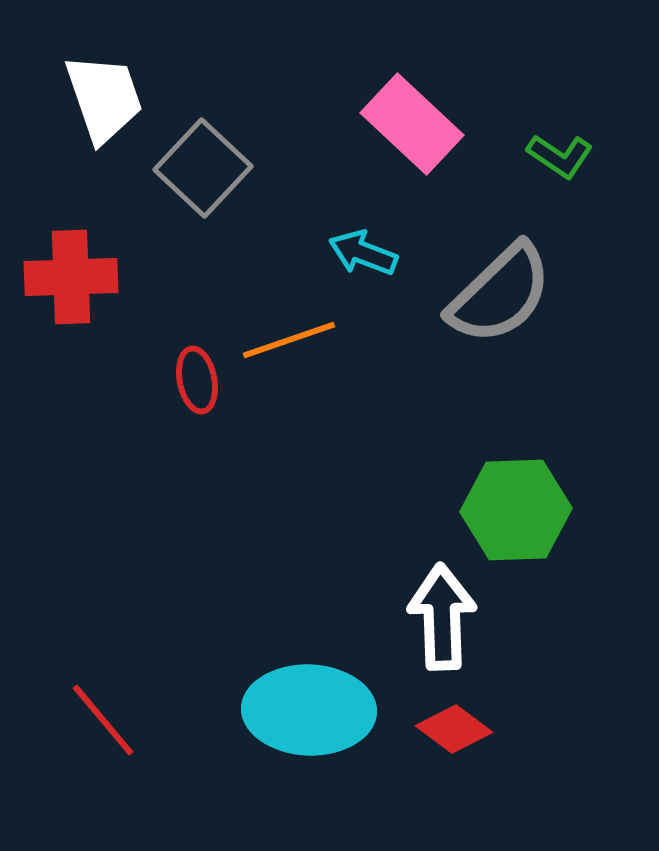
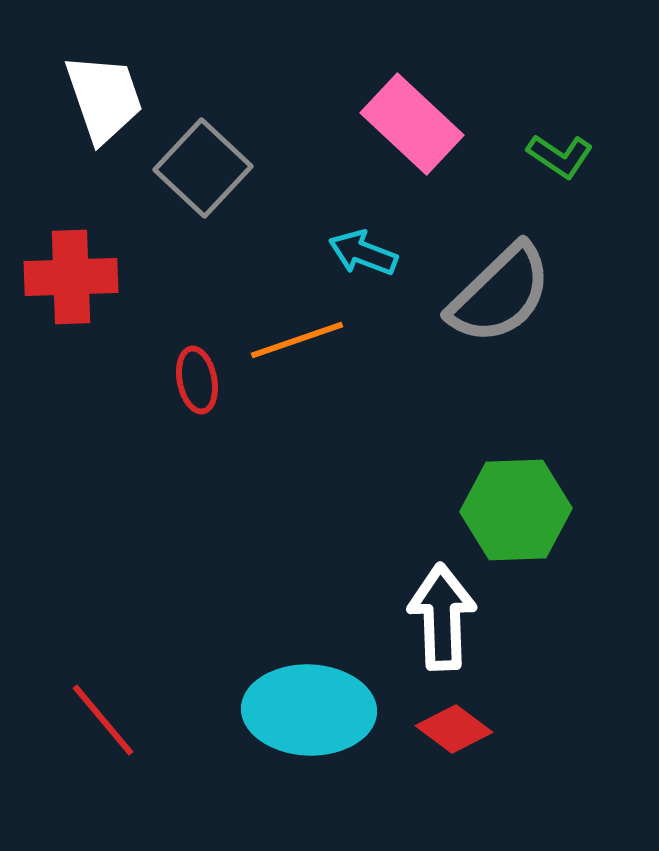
orange line: moved 8 px right
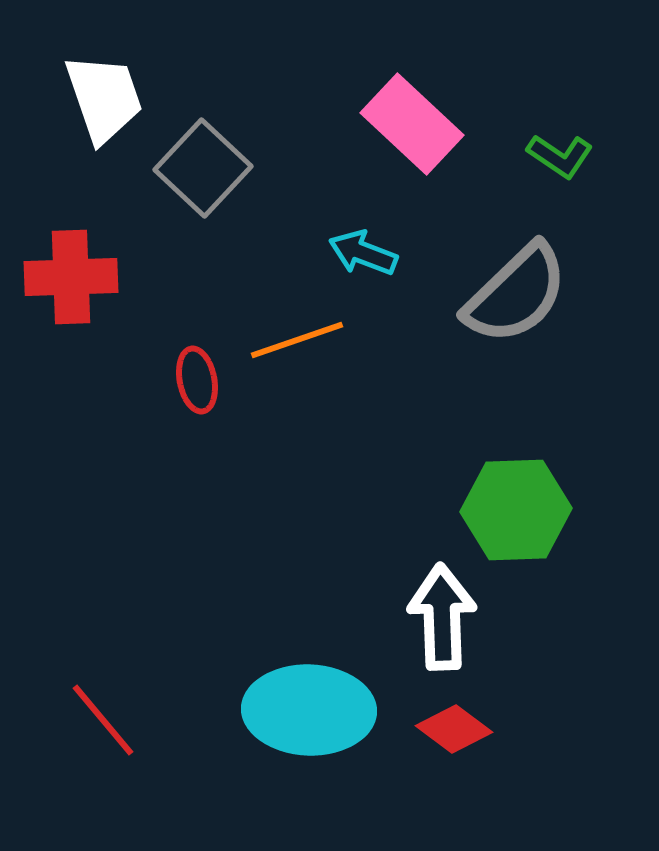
gray semicircle: moved 16 px right
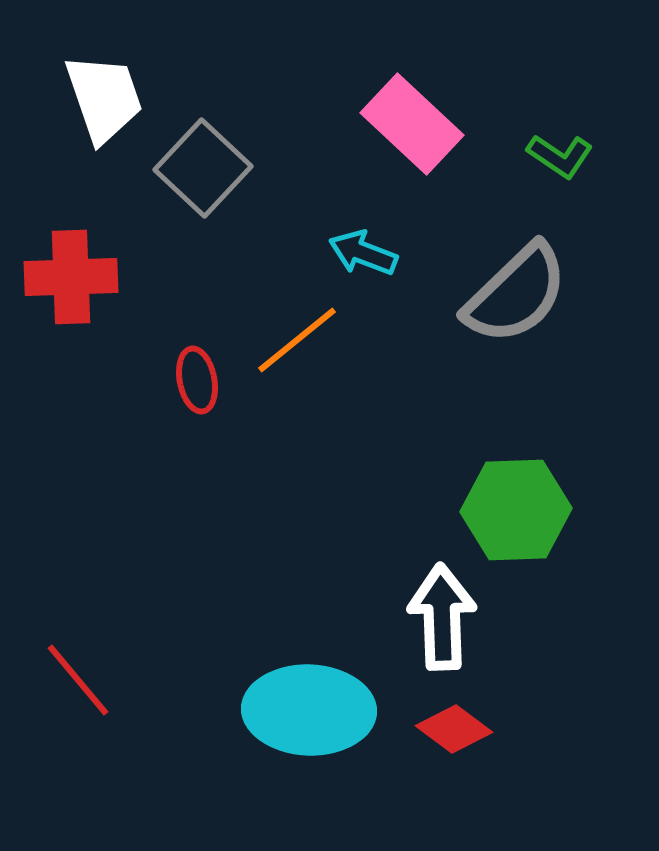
orange line: rotated 20 degrees counterclockwise
red line: moved 25 px left, 40 px up
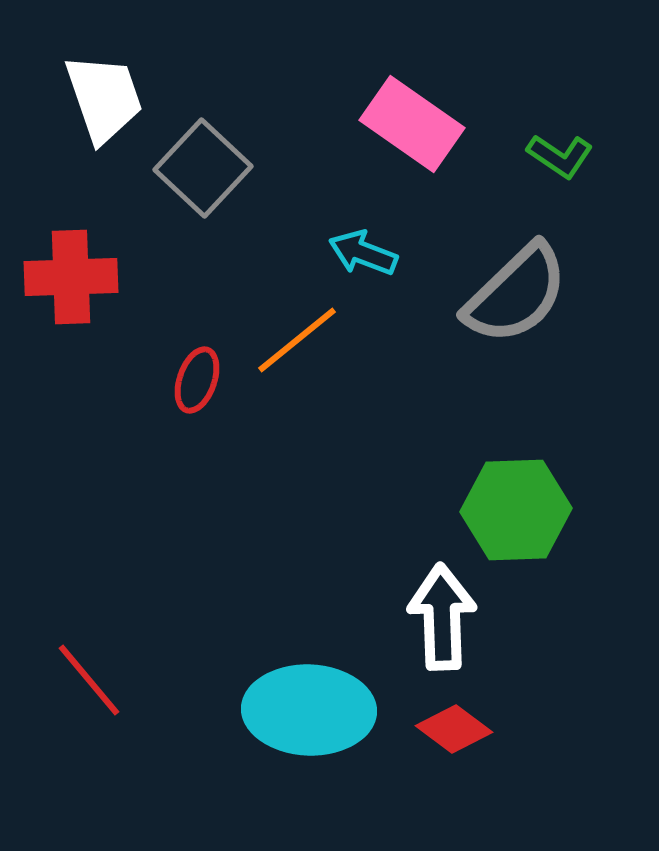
pink rectangle: rotated 8 degrees counterclockwise
red ellipse: rotated 30 degrees clockwise
red line: moved 11 px right
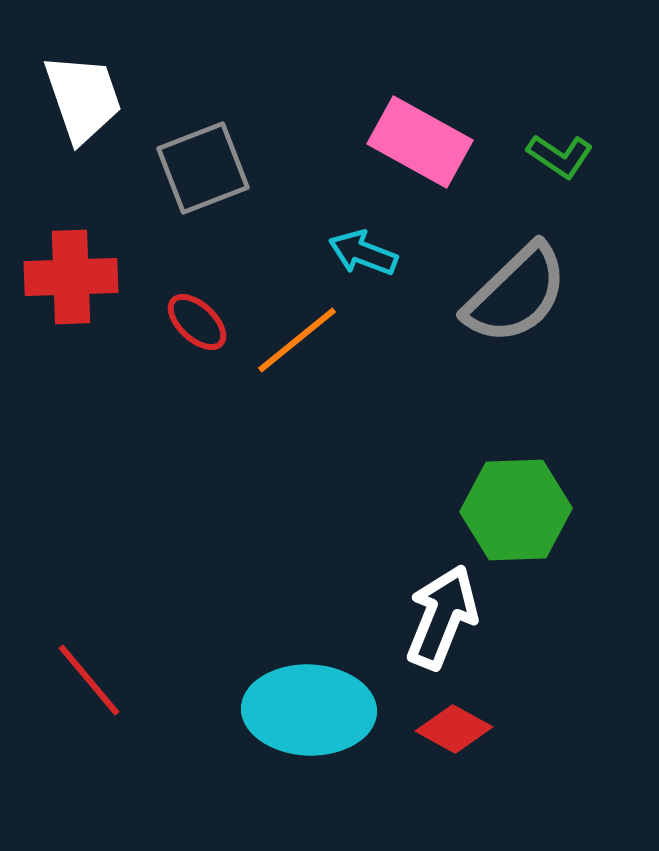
white trapezoid: moved 21 px left
pink rectangle: moved 8 px right, 18 px down; rotated 6 degrees counterclockwise
gray square: rotated 26 degrees clockwise
red ellipse: moved 58 px up; rotated 66 degrees counterclockwise
white arrow: rotated 24 degrees clockwise
red diamond: rotated 8 degrees counterclockwise
